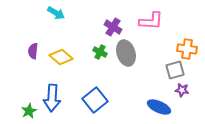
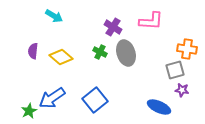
cyan arrow: moved 2 px left, 3 px down
blue arrow: rotated 52 degrees clockwise
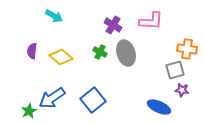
purple cross: moved 2 px up
purple semicircle: moved 1 px left
blue square: moved 2 px left
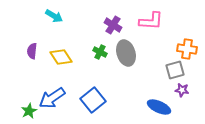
yellow diamond: rotated 15 degrees clockwise
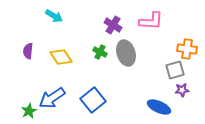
purple semicircle: moved 4 px left
purple star: rotated 16 degrees counterclockwise
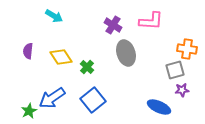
green cross: moved 13 px left, 15 px down; rotated 16 degrees clockwise
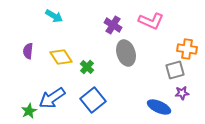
pink L-shape: rotated 20 degrees clockwise
purple star: moved 3 px down
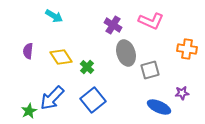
gray square: moved 25 px left
blue arrow: rotated 12 degrees counterclockwise
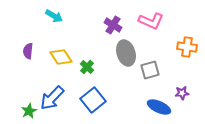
orange cross: moved 2 px up
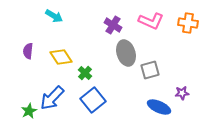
orange cross: moved 1 px right, 24 px up
green cross: moved 2 px left, 6 px down
